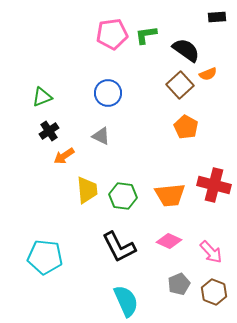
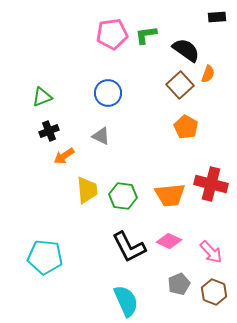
orange semicircle: rotated 48 degrees counterclockwise
black cross: rotated 12 degrees clockwise
red cross: moved 3 px left, 1 px up
black L-shape: moved 10 px right
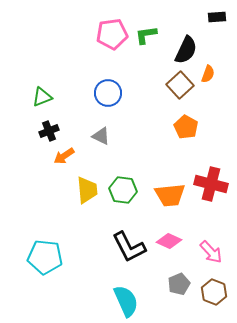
black semicircle: rotated 80 degrees clockwise
green hexagon: moved 6 px up
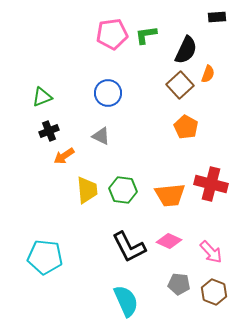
gray pentagon: rotated 30 degrees clockwise
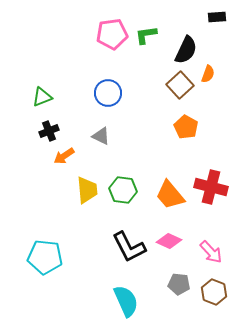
red cross: moved 3 px down
orange trapezoid: rotated 56 degrees clockwise
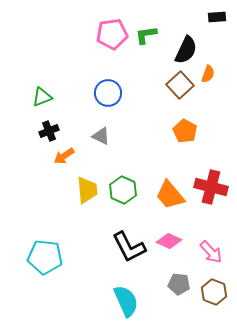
orange pentagon: moved 1 px left, 4 px down
green hexagon: rotated 16 degrees clockwise
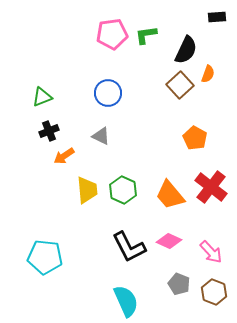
orange pentagon: moved 10 px right, 7 px down
red cross: rotated 24 degrees clockwise
gray pentagon: rotated 15 degrees clockwise
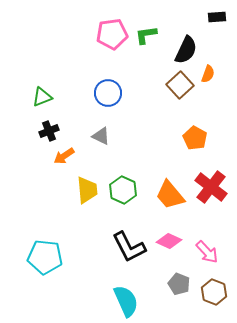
pink arrow: moved 4 px left
